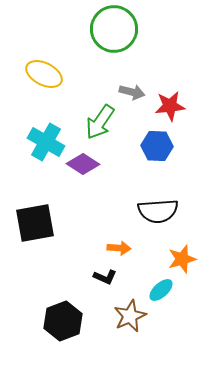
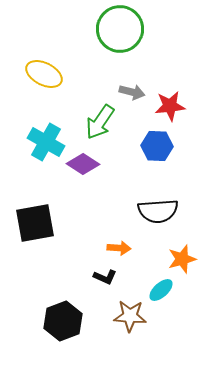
green circle: moved 6 px right
brown star: rotated 28 degrees clockwise
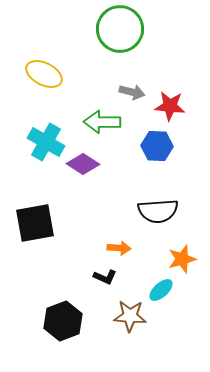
red star: rotated 12 degrees clockwise
green arrow: moved 2 px right; rotated 57 degrees clockwise
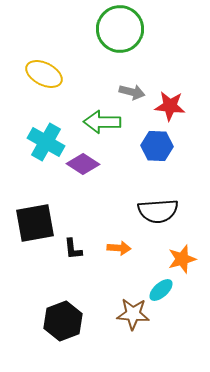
black L-shape: moved 32 px left, 28 px up; rotated 60 degrees clockwise
brown star: moved 3 px right, 2 px up
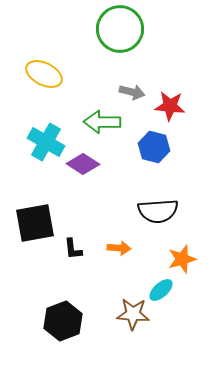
blue hexagon: moved 3 px left, 1 px down; rotated 12 degrees clockwise
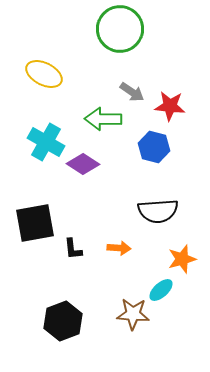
gray arrow: rotated 20 degrees clockwise
green arrow: moved 1 px right, 3 px up
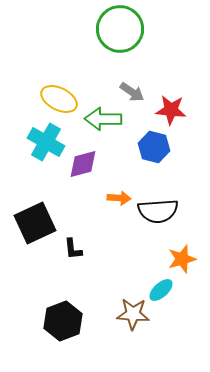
yellow ellipse: moved 15 px right, 25 px down
red star: moved 1 px right, 4 px down
purple diamond: rotated 48 degrees counterclockwise
black square: rotated 15 degrees counterclockwise
orange arrow: moved 50 px up
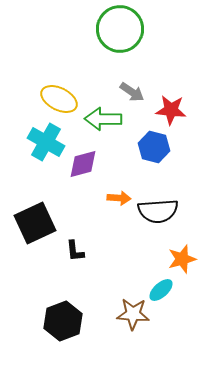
black L-shape: moved 2 px right, 2 px down
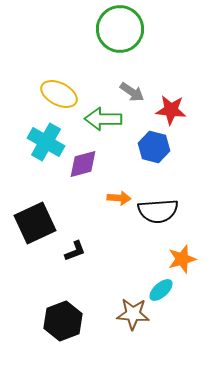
yellow ellipse: moved 5 px up
black L-shape: rotated 105 degrees counterclockwise
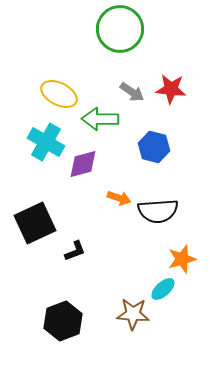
red star: moved 21 px up
green arrow: moved 3 px left
orange arrow: rotated 15 degrees clockwise
cyan ellipse: moved 2 px right, 1 px up
